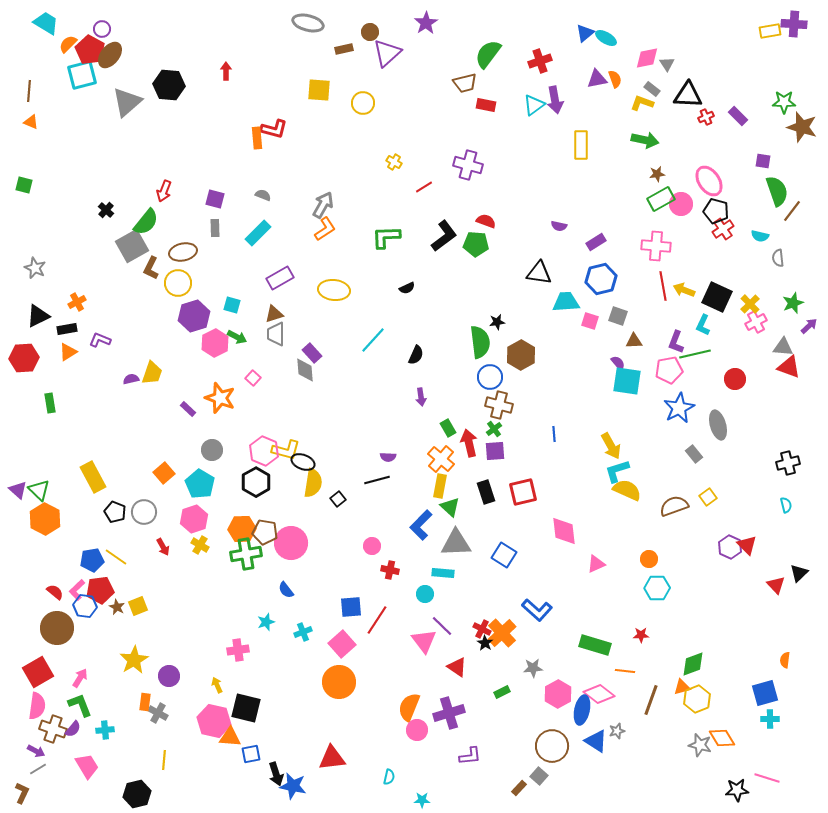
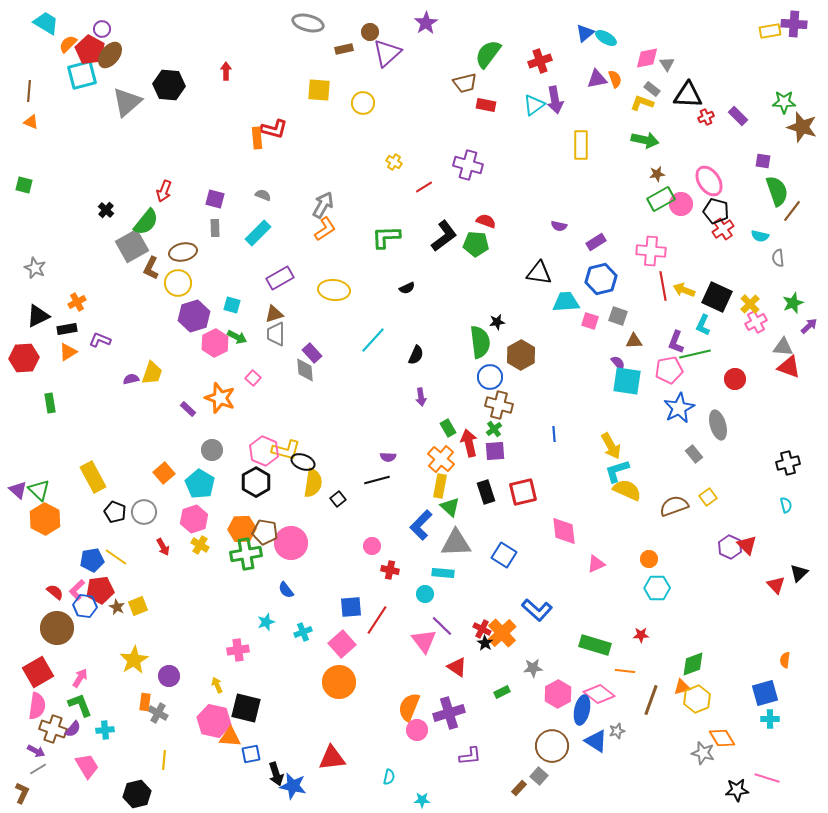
pink cross at (656, 246): moved 5 px left, 5 px down
gray star at (700, 745): moved 3 px right, 8 px down
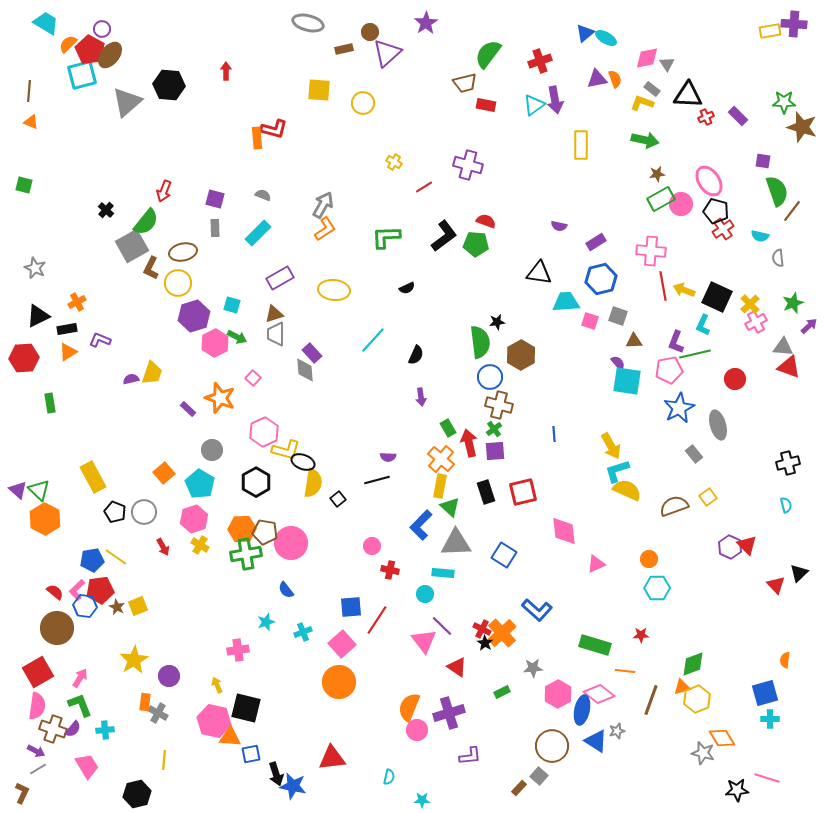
pink hexagon at (264, 451): moved 19 px up; rotated 12 degrees clockwise
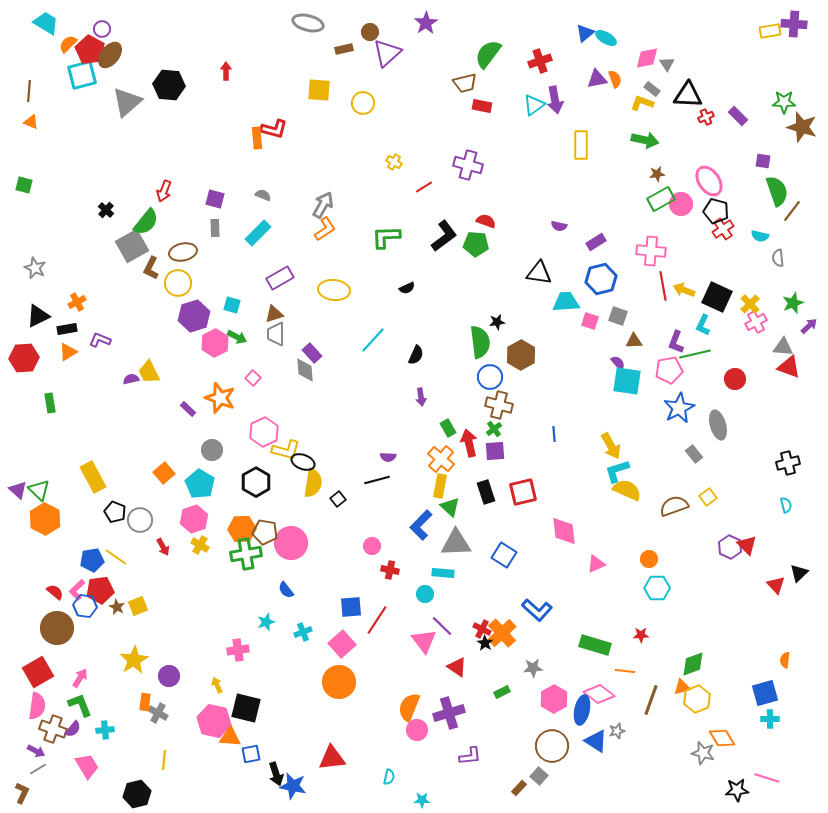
red rectangle at (486, 105): moved 4 px left, 1 px down
yellow trapezoid at (152, 373): moved 3 px left, 1 px up; rotated 135 degrees clockwise
gray circle at (144, 512): moved 4 px left, 8 px down
pink hexagon at (558, 694): moved 4 px left, 5 px down
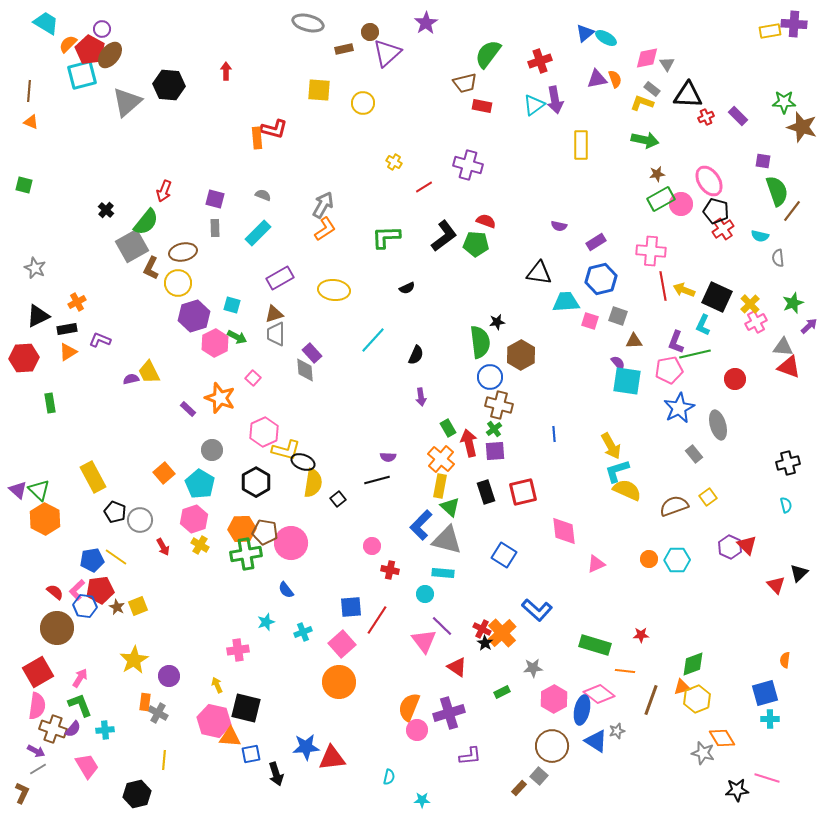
gray triangle at (456, 543): moved 9 px left, 3 px up; rotated 16 degrees clockwise
cyan hexagon at (657, 588): moved 20 px right, 28 px up
blue star at (293, 786): moved 13 px right, 39 px up; rotated 16 degrees counterclockwise
